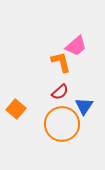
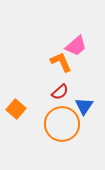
orange L-shape: rotated 10 degrees counterclockwise
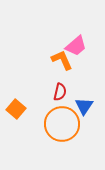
orange L-shape: moved 1 px right, 2 px up
red semicircle: rotated 36 degrees counterclockwise
